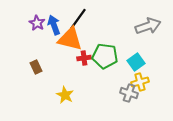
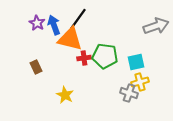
gray arrow: moved 8 px right
cyan square: rotated 24 degrees clockwise
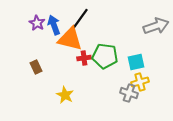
black line: moved 2 px right
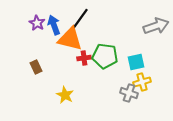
yellow cross: moved 2 px right
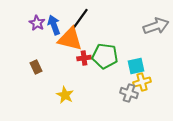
cyan square: moved 4 px down
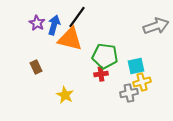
black line: moved 3 px left, 2 px up
blue arrow: rotated 36 degrees clockwise
red cross: moved 17 px right, 16 px down
gray cross: rotated 30 degrees counterclockwise
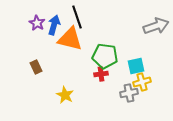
black line: rotated 55 degrees counterclockwise
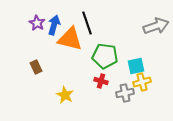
black line: moved 10 px right, 6 px down
red cross: moved 7 px down; rotated 24 degrees clockwise
gray cross: moved 4 px left
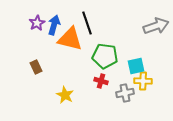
purple star: rotated 14 degrees clockwise
yellow cross: moved 1 px right, 1 px up; rotated 18 degrees clockwise
